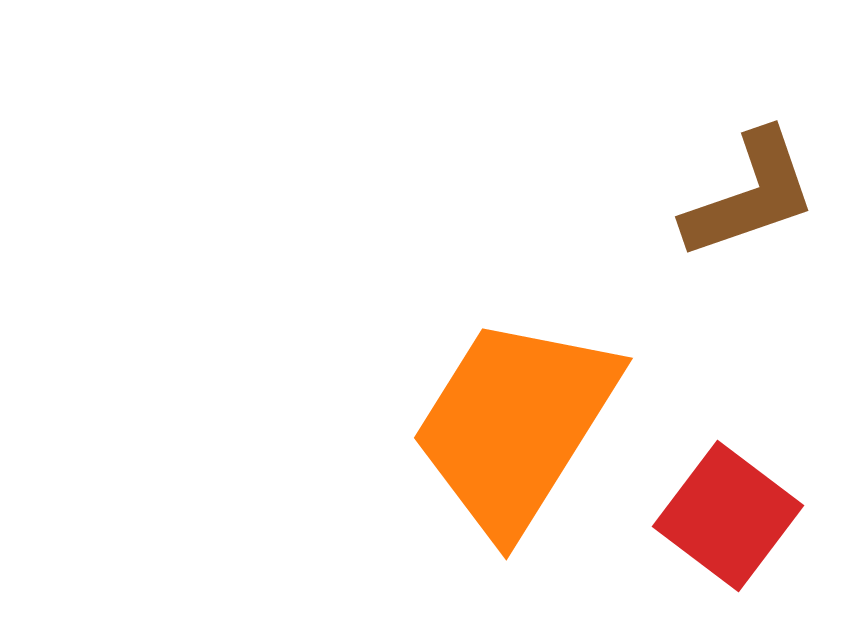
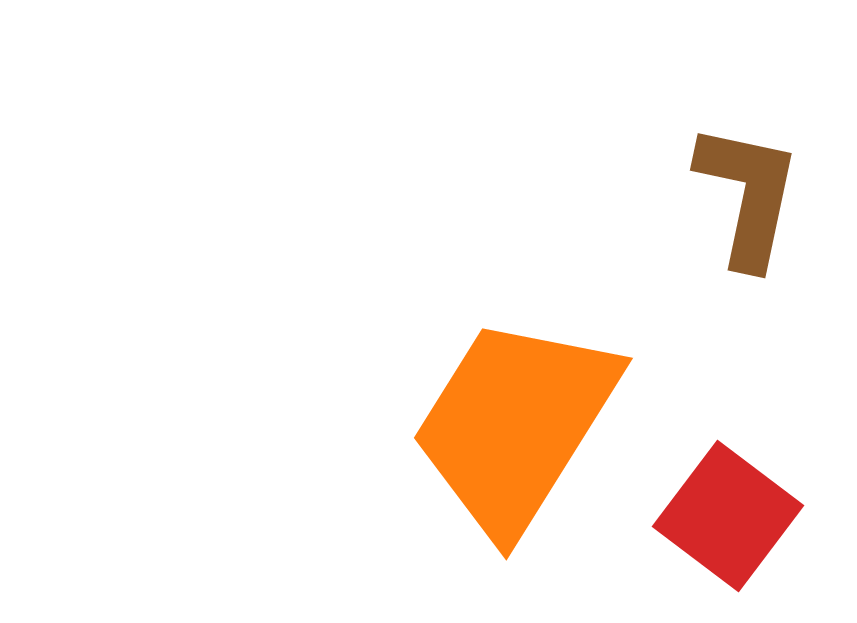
brown L-shape: moved 2 px left; rotated 59 degrees counterclockwise
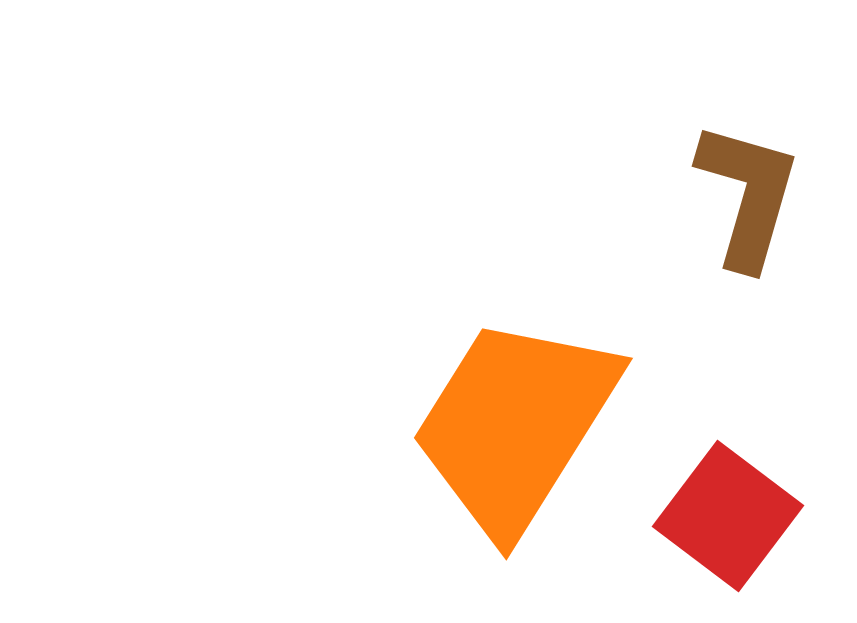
brown L-shape: rotated 4 degrees clockwise
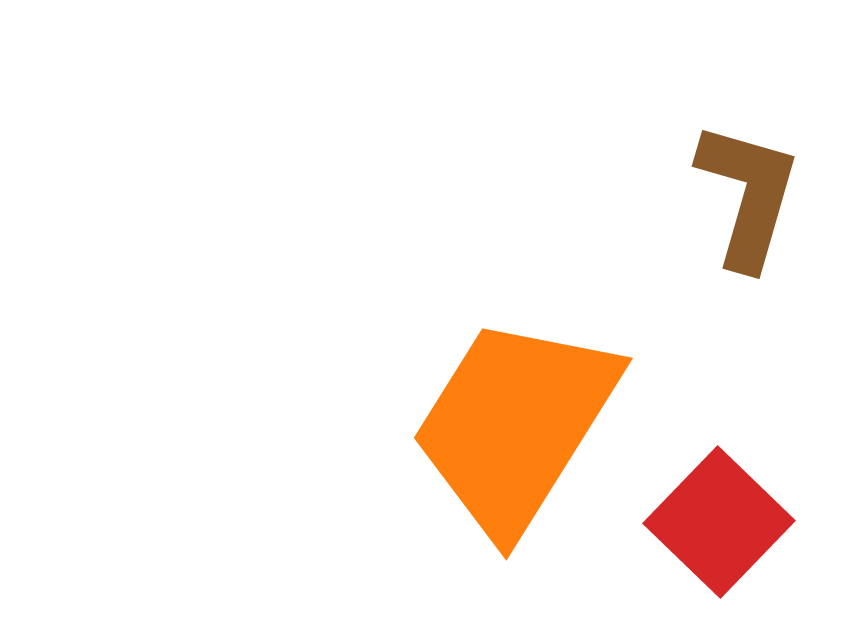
red square: moved 9 px left, 6 px down; rotated 7 degrees clockwise
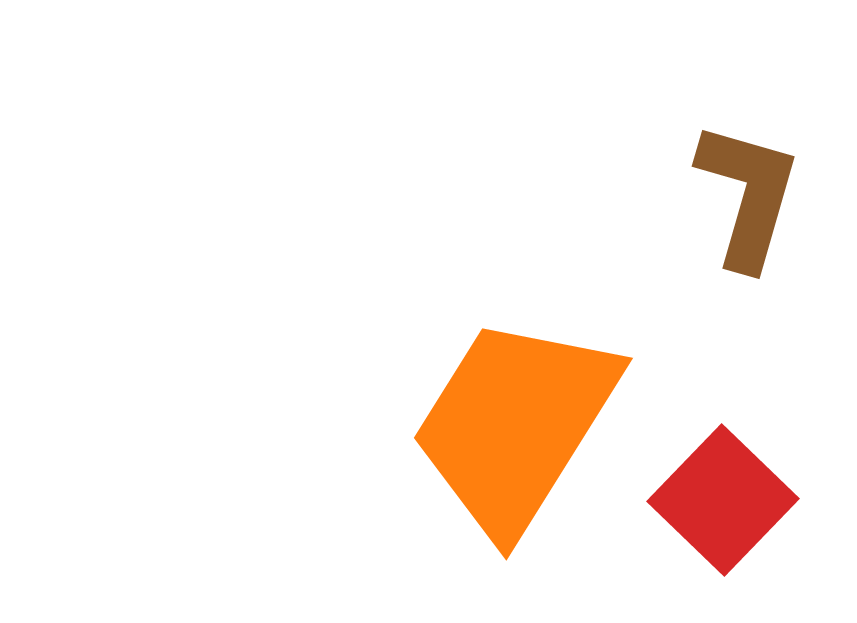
red square: moved 4 px right, 22 px up
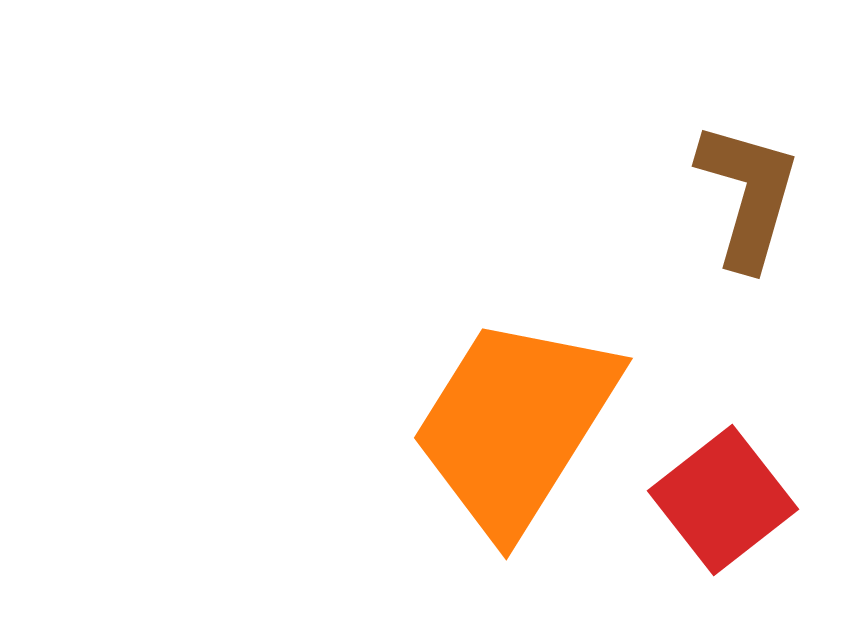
red square: rotated 8 degrees clockwise
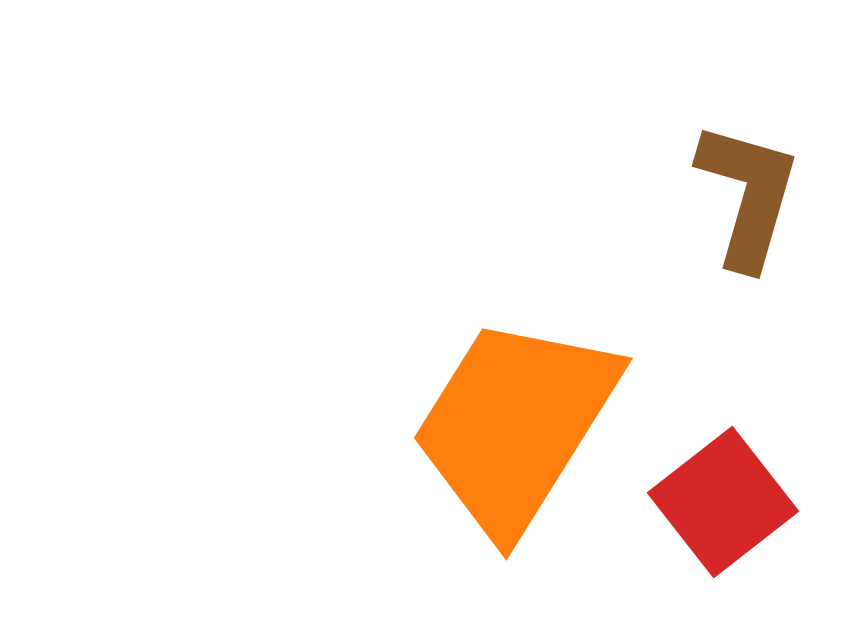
red square: moved 2 px down
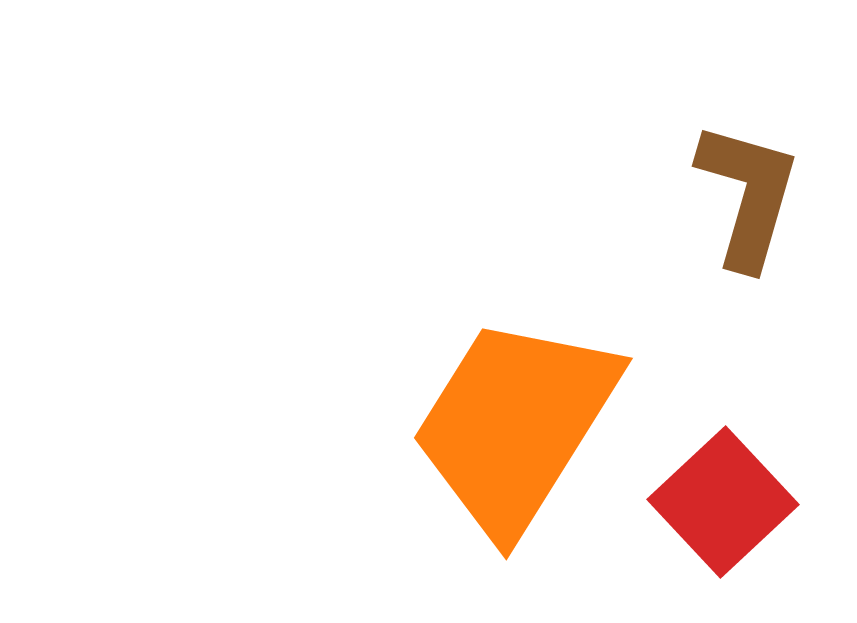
red square: rotated 5 degrees counterclockwise
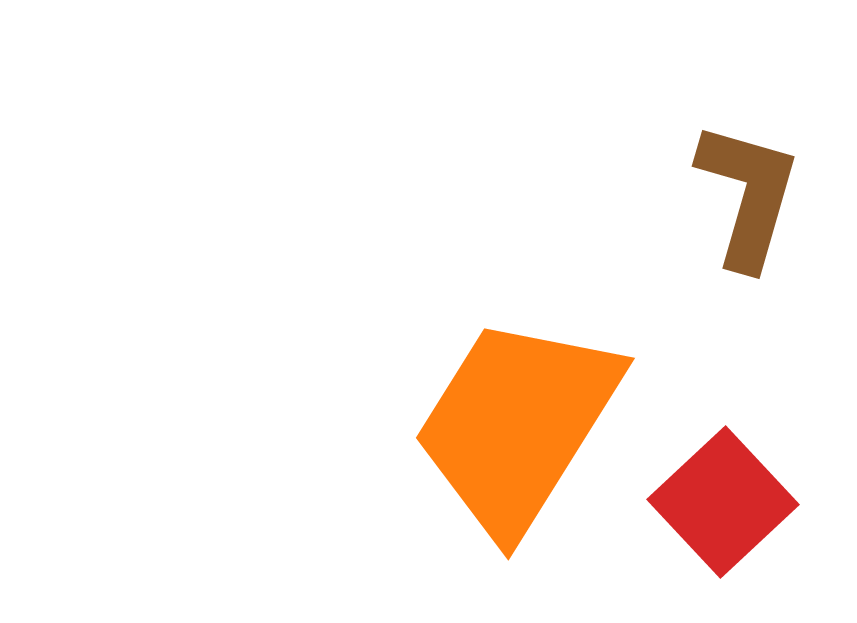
orange trapezoid: moved 2 px right
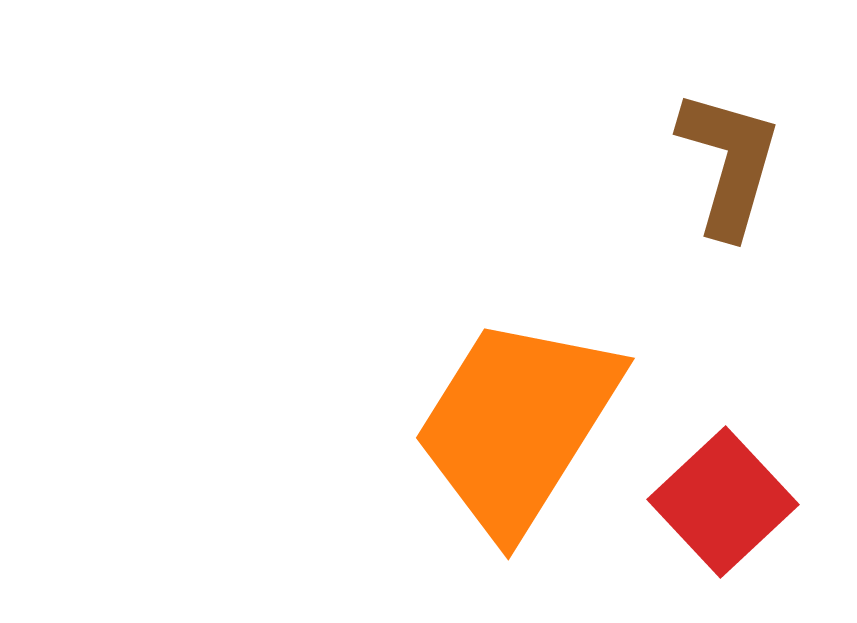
brown L-shape: moved 19 px left, 32 px up
